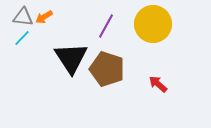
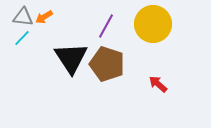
brown pentagon: moved 5 px up
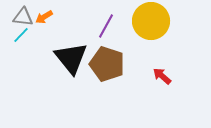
yellow circle: moved 2 px left, 3 px up
cyan line: moved 1 px left, 3 px up
black triangle: rotated 6 degrees counterclockwise
red arrow: moved 4 px right, 8 px up
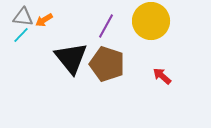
orange arrow: moved 3 px down
